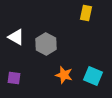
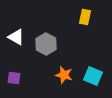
yellow rectangle: moved 1 px left, 4 px down
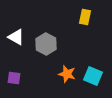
orange star: moved 3 px right, 1 px up
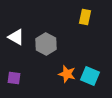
cyan square: moved 3 px left
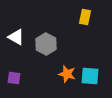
cyan square: rotated 18 degrees counterclockwise
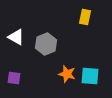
gray hexagon: rotated 10 degrees clockwise
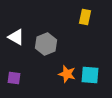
cyan square: moved 1 px up
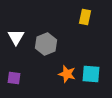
white triangle: rotated 30 degrees clockwise
cyan square: moved 1 px right, 1 px up
